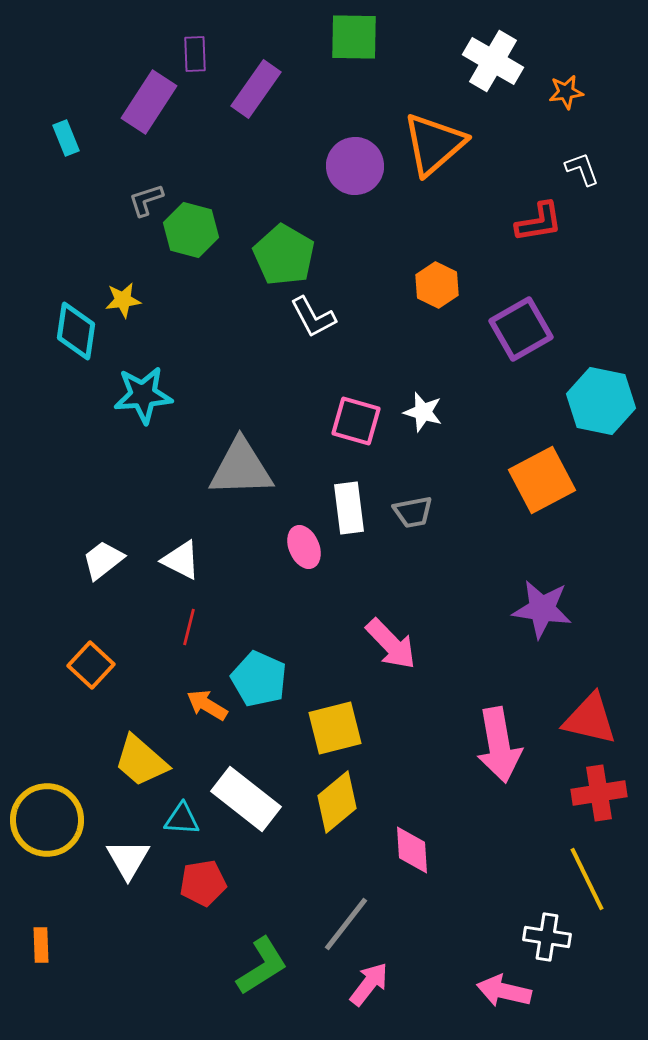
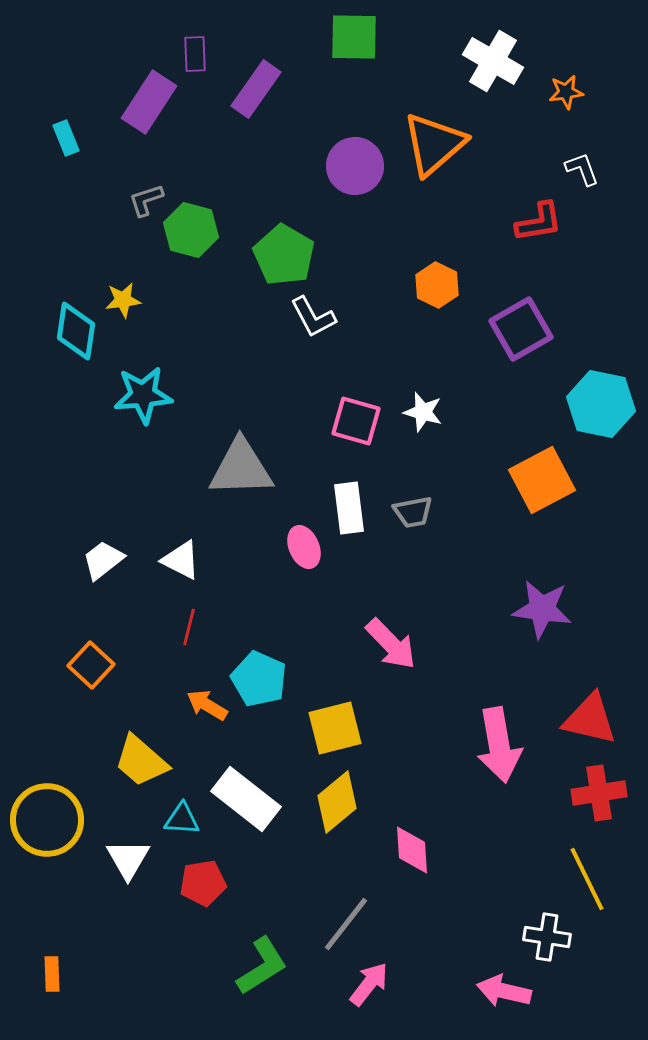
cyan hexagon at (601, 401): moved 3 px down
orange rectangle at (41, 945): moved 11 px right, 29 px down
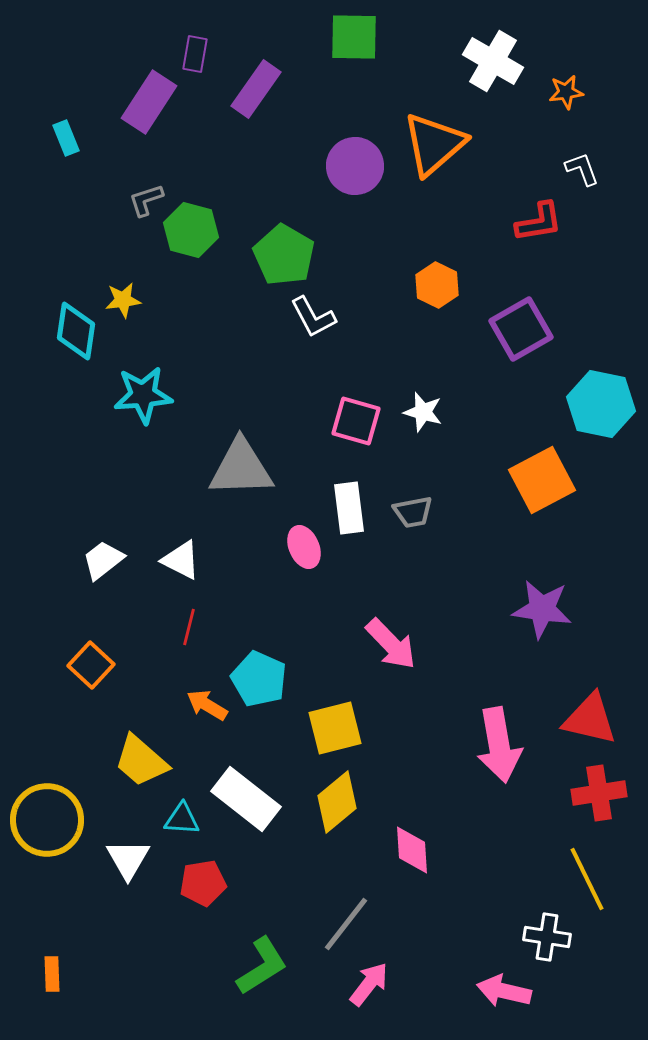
purple rectangle at (195, 54): rotated 12 degrees clockwise
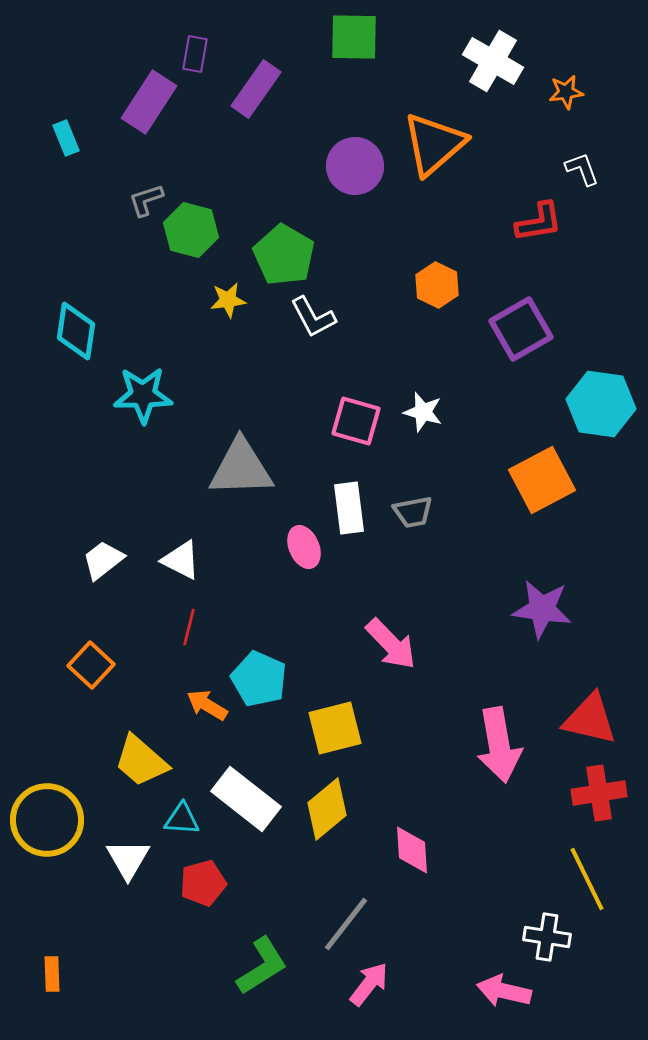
yellow star at (123, 300): moved 105 px right
cyan star at (143, 395): rotated 4 degrees clockwise
cyan hexagon at (601, 404): rotated 4 degrees counterclockwise
yellow diamond at (337, 802): moved 10 px left, 7 px down
red pentagon at (203, 883): rotated 6 degrees counterclockwise
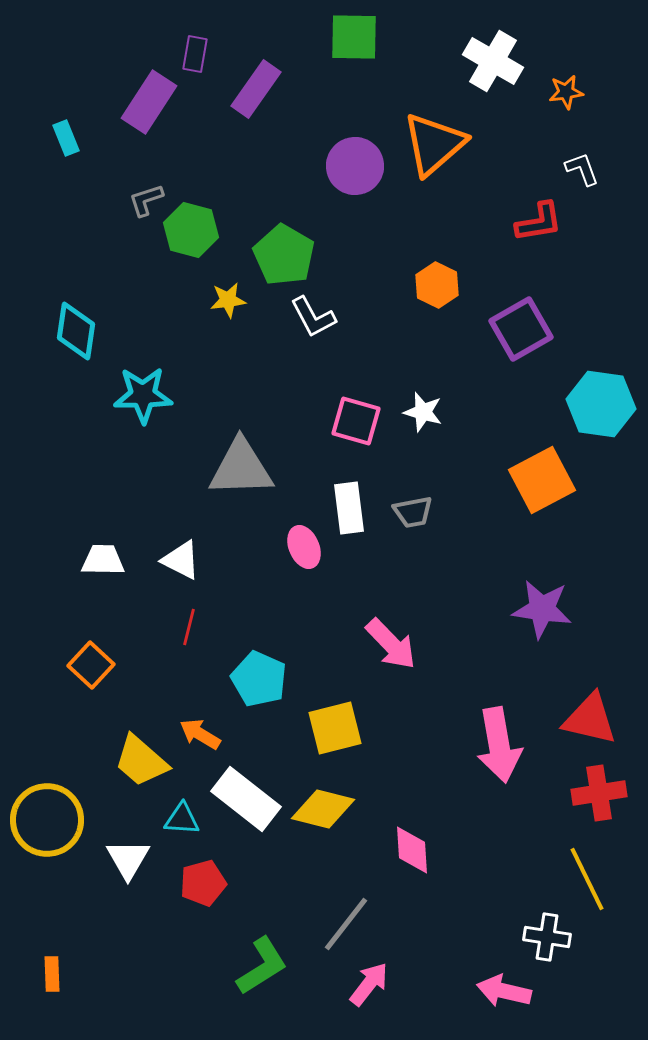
white trapezoid at (103, 560): rotated 39 degrees clockwise
orange arrow at (207, 705): moved 7 px left, 29 px down
yellow diamond at (327, 809): moved 4 px left; rotated 54 degrees clockwise
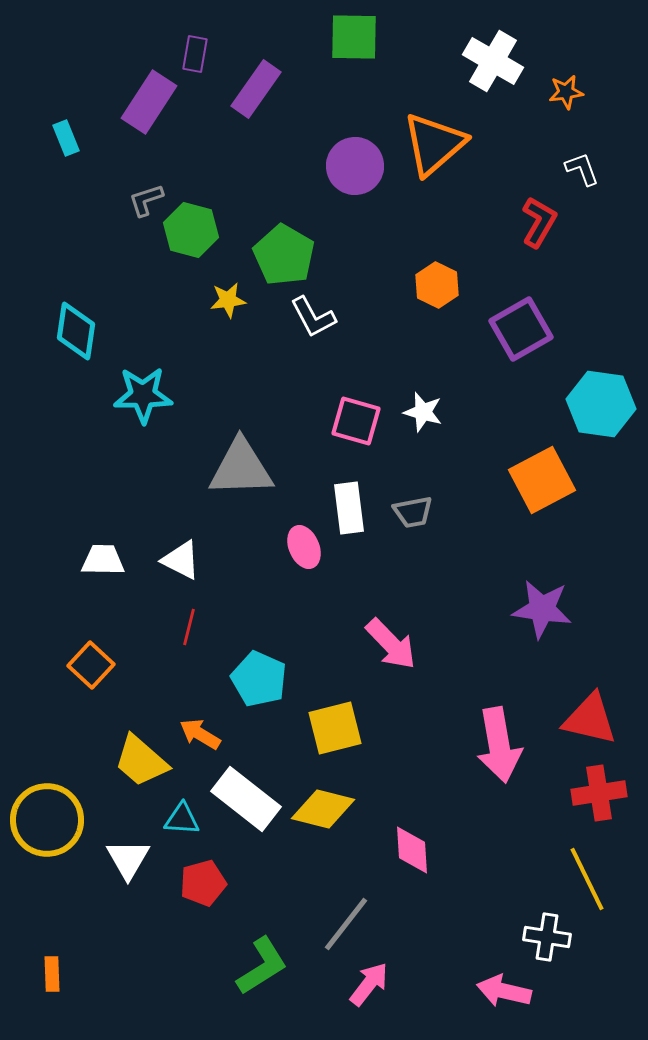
red L-shape at (539, 222): rotated 51 degrees counterclockwise
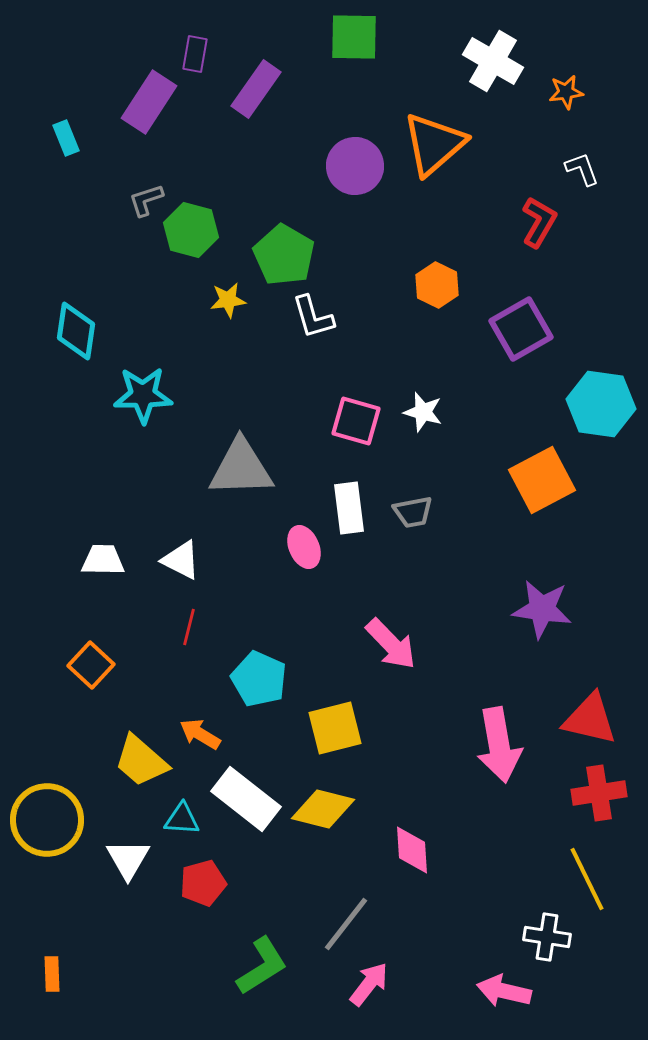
white L-shape at (313, 317): rotated 12 degrees clockwise
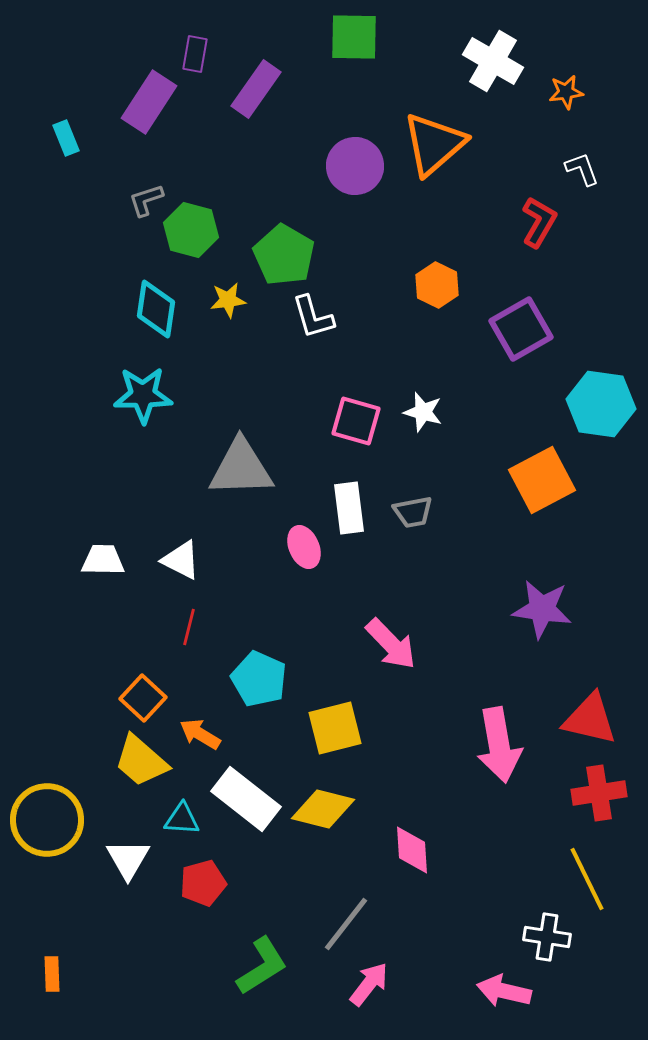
cyan diamond at (76, 331): moved 80 px right, 22 px up
orange square at (91, 665): moved 52 px right, 33 px down
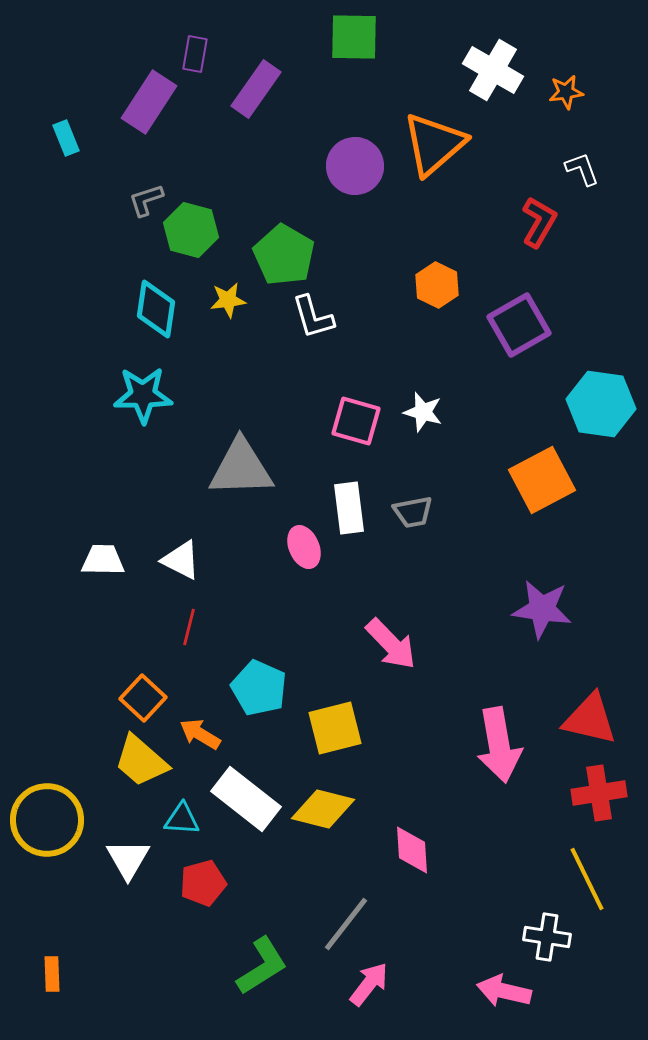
white cross at (493, 61): moved 9 px down
purple square at (521, 329): moved 2 px left, 4 px up
cyan pentagon at (259, 679): moved 9 px down
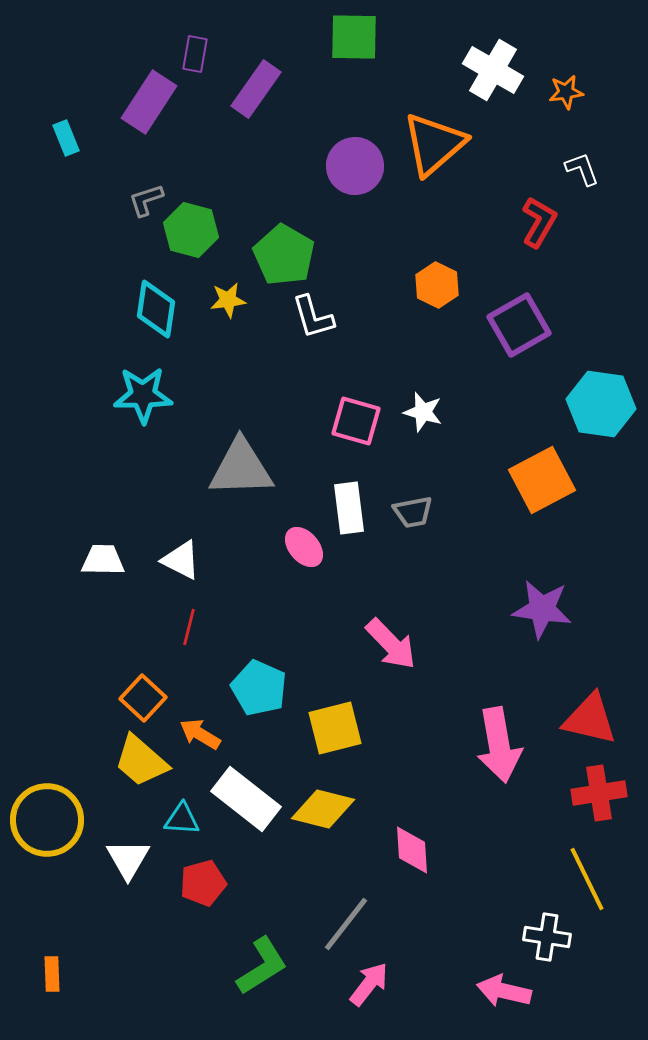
pink ellipse at (304, 547): rotated 18 degrees counterclockwise
